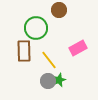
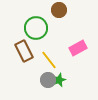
brown rectangle: rotated 25 degrees counterclockwise
gray circle: moved 1 px up
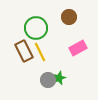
brown circle: moved 10 px right, 7 px down
yellow line: moved 9 px left, 8 px up; rotated 12 degrees clockwise
green star: moved 2 px up
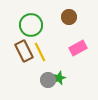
green circle: moved 5 px left, 3 px up
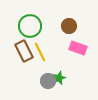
brown circle: moved 9 px down
green circle: moved 1 px left, 1 px down
pink rectangle: rotated 48 degrees clockwise
gray circle: moved 1 px down
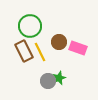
brown circle: moved 10 px left, 16 px down
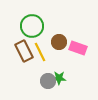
green circle: moved 2 px right
green star: rotated 24 degrees clockwise
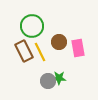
pink rectangle: rotated 60 degrees clockwise
